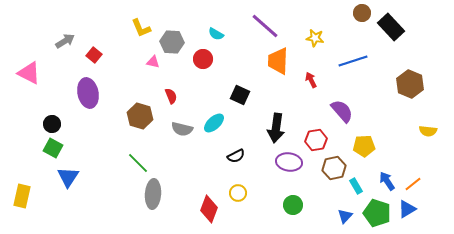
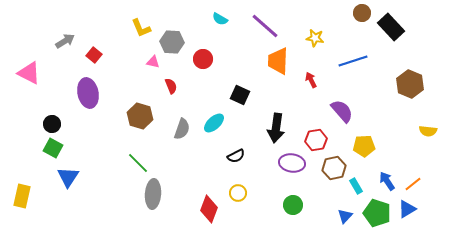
cyan semicircle at (216, 34): moved 4 px right, 15 px up
red semicircle at (171, 96): moved 10 px up
gray semicircle at (182, 129): rotated 85 degrees counterclockwise
purple ellipse at (289, 162): moved 3 px right, 1 px down
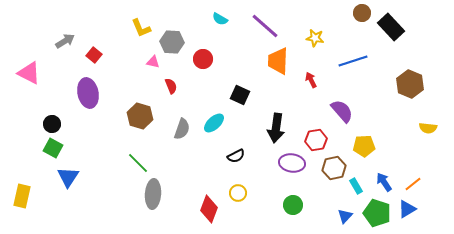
yellow semicircle at (428, 131): moved 3 px up
blue arrow at (387, 181): moved 3 px left, 1 px down
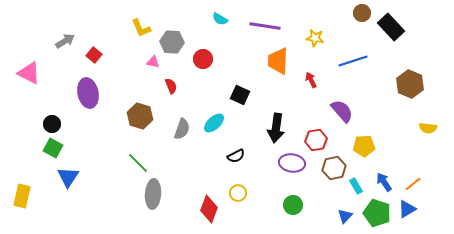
purple line at (265, 26): rotated 32 degrees counterclockwise
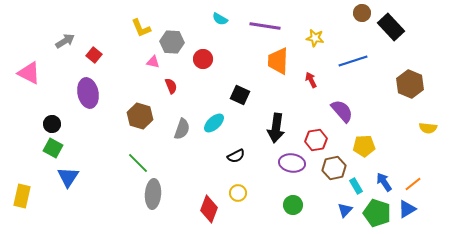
blue triangle at (345, 216): moved 6 px up
